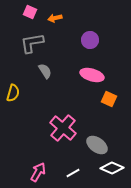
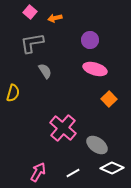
pink square: rotated 16 degrees clockwise
pink ellipse: moved 3 px right, 6 px up
orange square: rotated 21 degrees clockwise
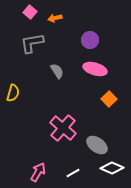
gray semicircle: moved 12 px right
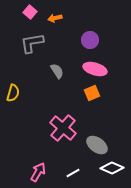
orange square: moved 17 px left, 6 px up; rotated 21 degrees clockwise
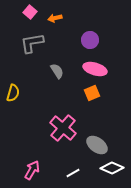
pink arrow: moved 6 px left, 2 px up
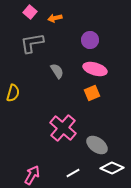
pink arrow: moved 5 px down
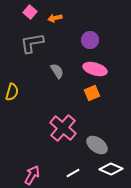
yellow semicircle: moved 1 px left, 1 px up
white diamond: moved 1 px left, 1 px down
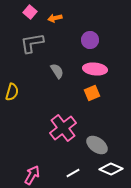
pink ellipse: rotated 10 degrees counterclockwise
pink cross: rotated 12 degrees clockwise
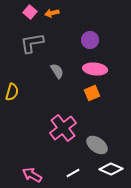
orange arrow: moved 3 px left, 5 px up
pink arrow: rotated 90 degrees counterclockwise
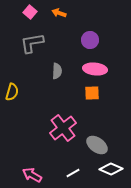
orange arrow: moved 7 px right; rotated 32 degrees clockwise
gray semicircle: rotated 35 degrees clockwise
orange square: rotated 21 degrees clockwise
